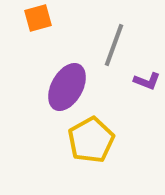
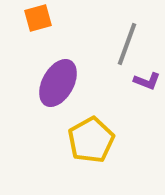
gray line: moved 13 px right, 1 px up
purple ellipse: moved 9 px left, 4 px up
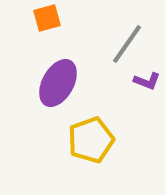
orange square: moved 9 px right
gray line: rotated 15 degrees clockwise
yellow pentagon: rotated 9 degrees clockwise
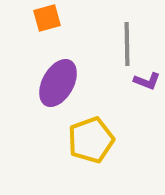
gray line: rotated 36 degrees counterclockwise
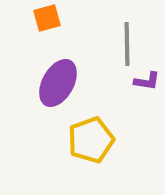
purple L-shape: rotated 12 degrees counterclockwise
